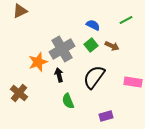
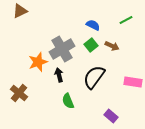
purple rectangle: moved 5 px right; rotated 56 degrees clockwise
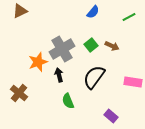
green line: moved 3 px right, 3 px up
blue semicircle: moved 13 px up; rotated 104 degrees clockwise
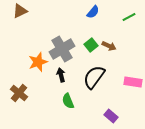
brown arrow: moved 3 px left
black arrow: moved 2 px right
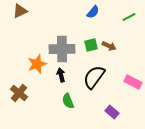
green square: rotated 24 degrees clockwise
gray cross: rotated 30 degrees clockwise
orange star: moved 1 px left, 2 px down
pink rectangle: rotated 18 degrees clockwise
purple rectangle: moved 1 px right, 4 px up
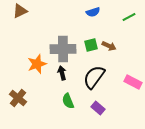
blue semicircle: rotated 32 degrees clockwise
gray cross: moved 1 px right
black arrow: moved 1 px right, 2 px up
brown cross: moved 1 px left, 5 px down
purple rectangle: moved 14 px left, 4 px up
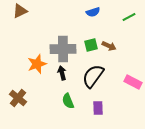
black semicircle: moved 1 px left, 1 px up
purple rectangle: rotated 48 degrees clockwise
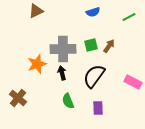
brown triangle: moved 16 px right
brown arrow: rotated 80 degrees counterclockwise
black semicircle: moved 1 px right
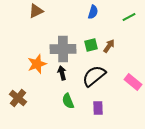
blue semicircle: rotated 56 degrees counterclockwise
black semicircle: rotated 15 degrees clockwise
pink rectangle: rotated 12 degrees clockwise
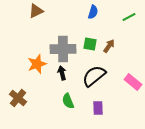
green square: moved 1 px left, 1 px up; rotated 24 degrees clockwise
